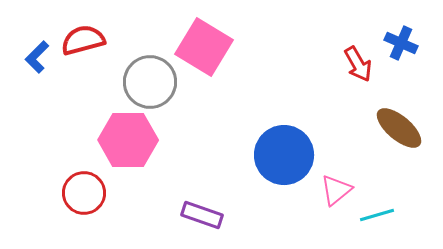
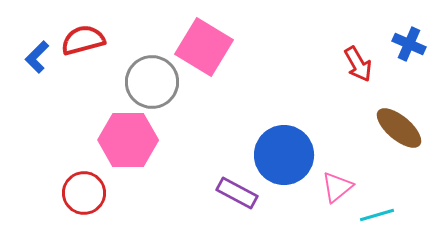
blue cross: moved 8 px right, 1 px down
gray circle: moved 2 px right
pink triangle: moved 1 px right, 3 px up
purple rectangle: moved 35 px right, 22 px up; rotated 9 degrees clockwise
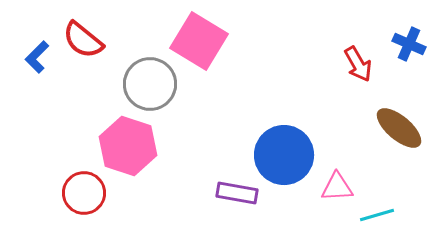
red semicircle: rotated 126 degrees counterclockwise
pink square: moved 5 px left, 6 px up
gray circle: moved 2 px left, 2 px down
pink hexagon: moved 6 px down; rotated 18 degrees clockwise
pink triangle: rotated 36 degrees clockwise
purple rectangle: rotated 18 degrees counterclockwise
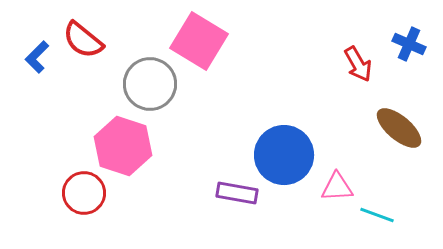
pink hexagon: moved 5 px left
cyan line: rotated 36 degrees clockwise
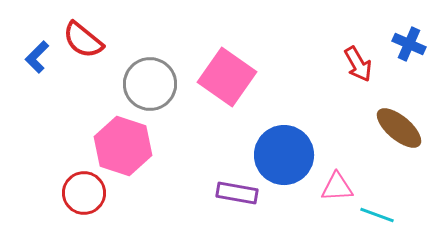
pink square: moved 28 px right, 36 px down; rotated 4 degrees clockwise
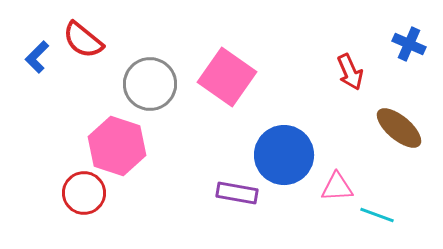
red arrow: moved 8 px left, 8 px down; rotated 6 degrees clockwise
pink hexagon: moved 6 px left
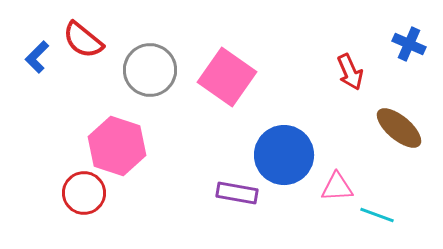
gray circle: moved 14 px up
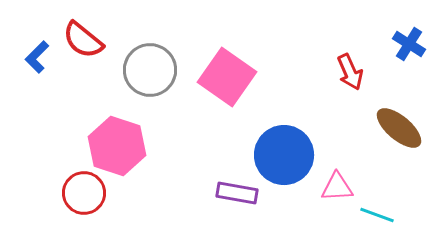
blue cross: rotated 8 degrees clockwise
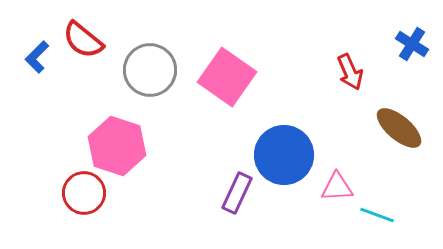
blue cross: moved 3 px right
purple rectangle: rotated 75 degrees counterclockwise
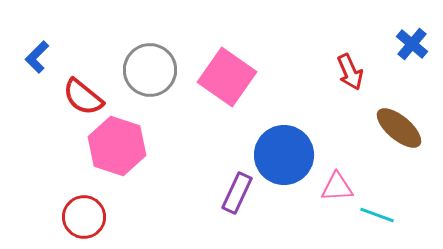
red semicircle: moved 57 px down
blue cross: rotated 8 degrees clockwise
red circle: moved 24 px down
